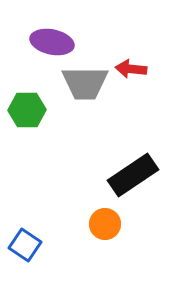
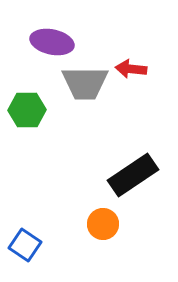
orange circle: moved 2 px left
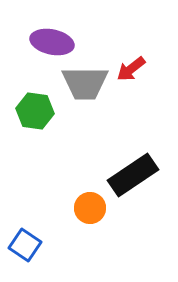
red arrow: rotated 44 degrees counterclockwise
green hexagon: moved 8 px right, 1 px down; rotated 9 degrees clockwise
orange circle: moved 13 px left, 16 px up
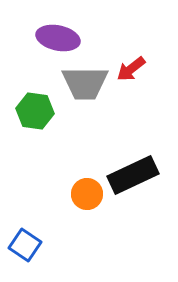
purple ellipse: moved 6 px right, 4 px up
black rectangle: rotated 9 degrees clockwise
orange circle: moved 3 px left, 14 px up
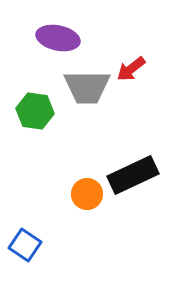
gray trapezoid: moved 2 px right, 4 px down
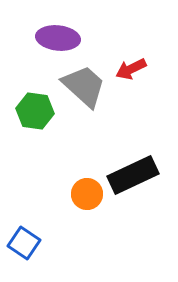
purple ellipse: rotated 6 degrees counterclockwise
red arrow: rotated 12 degrees clockwise
gray trapezoid: moved 3 px left, 1 px up; rotated 138 degrees counterclockwise
blue square: moved 1 px left, 2 px up
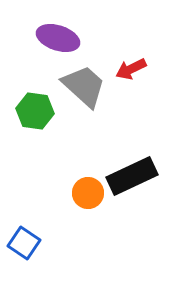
purple ellipse: rotated 12 degrees clockwise
black rectangle: moved 1 px left, 1 px down
orange circle: moved 1 px right, 1 px up
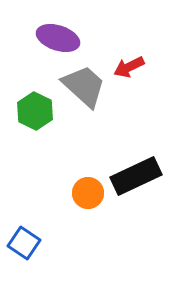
red arrow: moved 2 px left, 2 px up
green hexagon: rotated 18 degrees clockwise
black rectangle: moved 4 px right
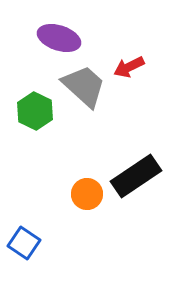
purple ellipse: moved 1 px right
black rectangle: rotated 9 degrees counterclockwise
orange circle: moved 1 px left, 1 px down
